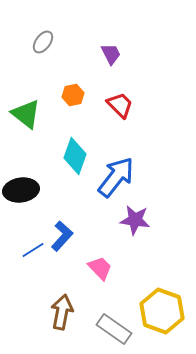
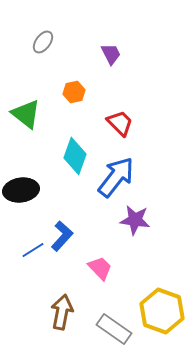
orange hexagon: moved 1 px right, 3 px up
red trapezoid: moved 18 px down
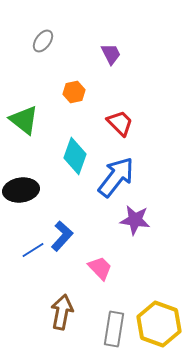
gray ellipse: moved 1 px up
green triangle: moved 2 px left, 6 px down
yellow hexagon: moved 3 px left, 13 px down
gray rectangle: rotated 64 degrees clockwise
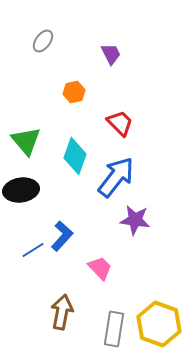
green triangle: moved 2 px right, 21 px down; rotated 12 degrees clockwise
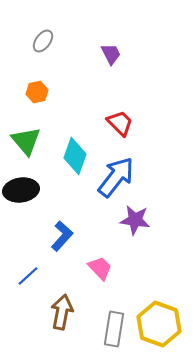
orange hexagon: moved 37 px left
blue line: moved 5 px left, 26 px down; rotated 10 degrees counterclockwise
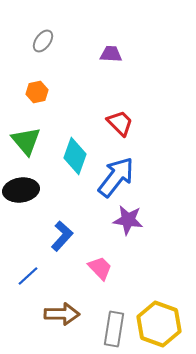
purple trapezoid: rotated 60 degrees counterclockwise
purple star: moved 7 px left
brown arrow: moved 2 px down; rotated 80 degrees clockwise
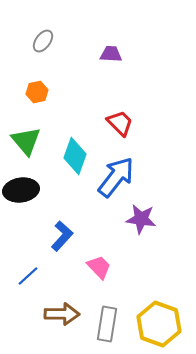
purple star: moved 13 px right, 1 px up
pink trapezoid: moved 1 px left, 1 px up
gray rectangle: moved 7 px left, 5 px up
